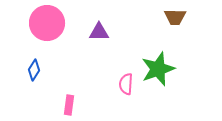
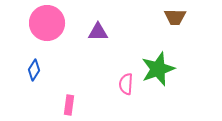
purple triangle: moved 1 px left
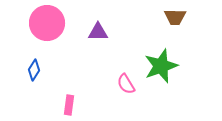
green star: moved 3 px right, 3 px up
pink semicircle: rotated 35 degrees counterclockwise
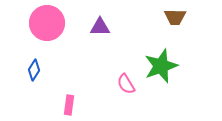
purple triangle: moved 2 px right, 5 px up
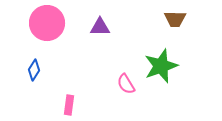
brown trapezoid: moved 2 px down
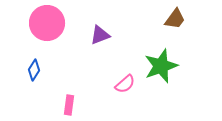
brown trapezoid: rotated 55 degrees counterclockwise
purple triangle: moved 8 px down; rotated 20 degrees counterclockwise
pink semicircle: moved 1 px left; rotated 100 degrees counterclockwise
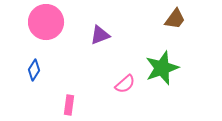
pink circle: moved 1 px left, 1 px up
green star: moved 1 px right, 2 px down
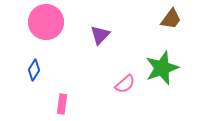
brown trapezoid: moved 4 px left
purple triangle: rotated 25 degrees counterclockwise
pink rectangle: moved 7 px left, 1 px up
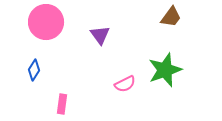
brown trapezoid: moved 2 px up
purple triangle: rotated 20 degrees counterclockwise
green star: moved 3 px right, 2 px down
pink semicircle: rotated 15 degrees clockwise
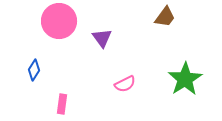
brown trapezoid: moved 6 px left
pink circle: moved 13 px right, 1 px up
purple triangle: moved 2 px right, 3 px down
green star: moved 20 px right, 9 px down; rotated 12 degrees counterclockwise
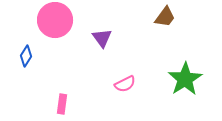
pink circle: moved 4 px left, 1 px up
blue diamond: moved 8 px left, 14 px up
